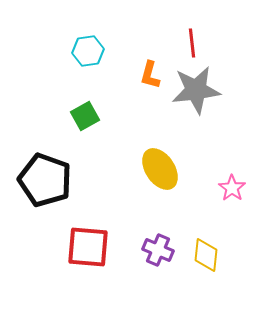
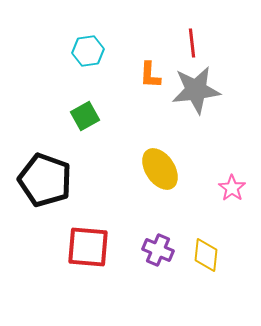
orange L-shape: rotated 12 degrees counterclockwise
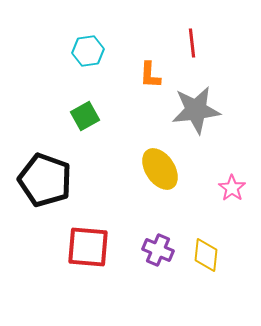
gray star: moved 20 px down
